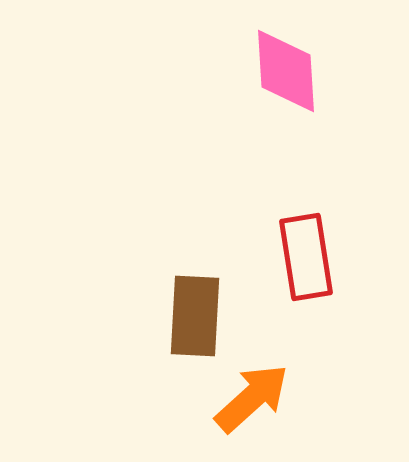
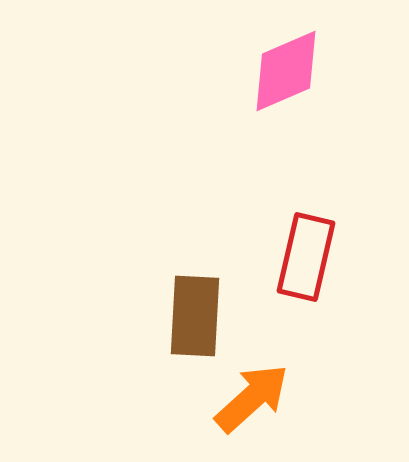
pink diamond: rotated 70 degrees clockwise
red rectangle: rotated 22 degrees clockwise
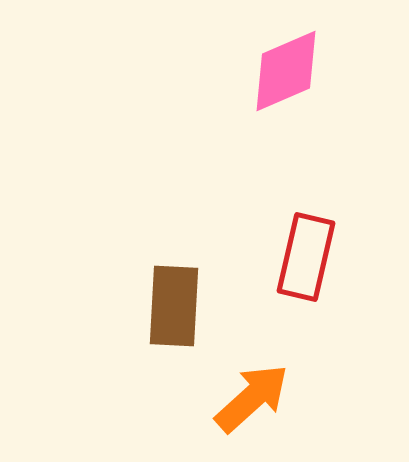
brown rectangle: moved 21 px left, 10 px up
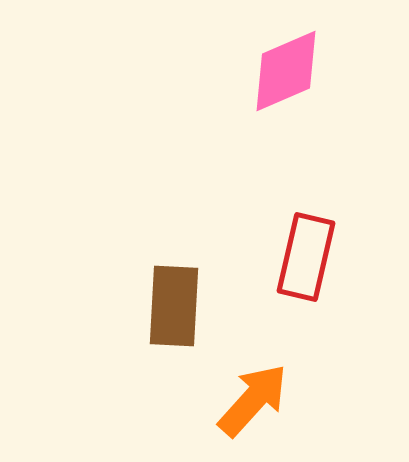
orange arrow: moved 1 px right, 2 px down; rotated 6 degrees counterclockwise
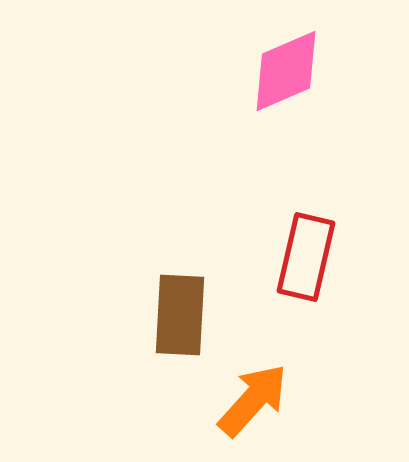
brown rectangle: moved 6 px right, 9 px down
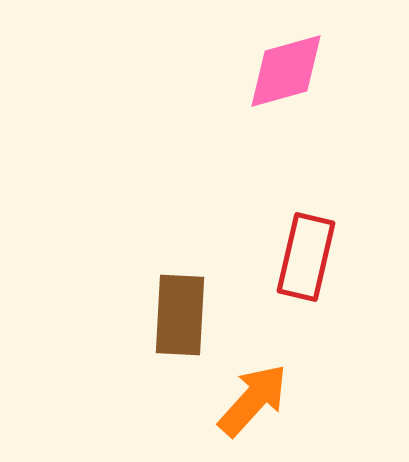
pink diamond: rotated 8 degrees clockwise
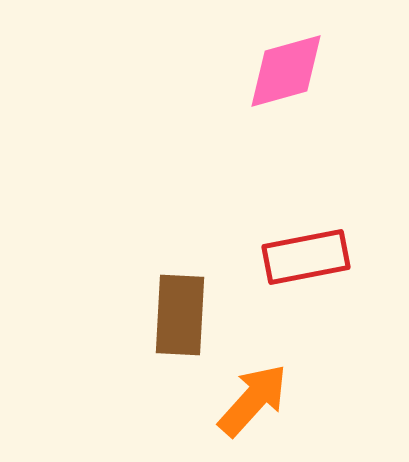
red rectangle: rotated 66 degrees clockwise
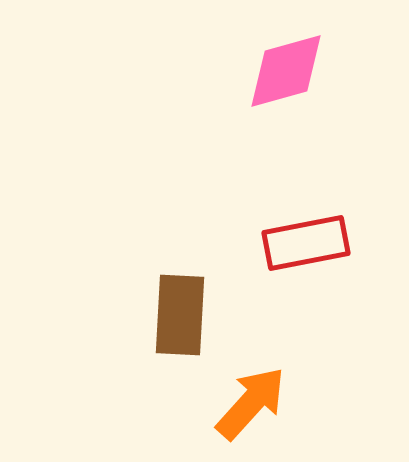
red rectangle: moved 14 px up
orange arrow: moved 2 px left, 3 px down
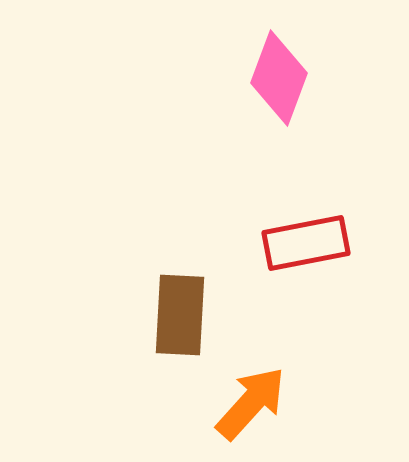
pink diamond: moved 7 px left, 7 px down; rotated 54 degrees counterclockwise
